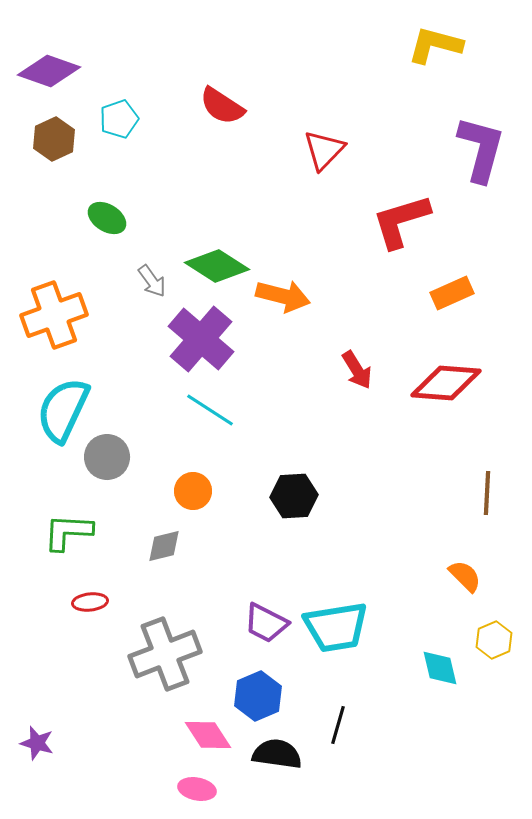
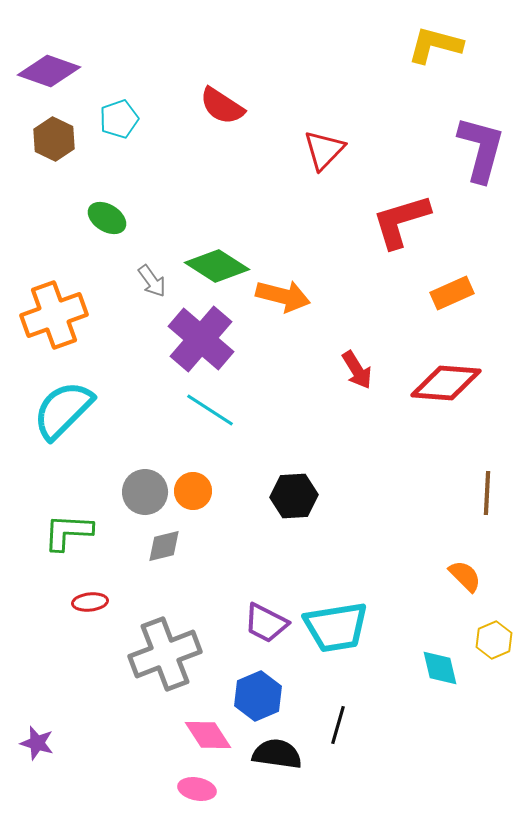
brown hexagon: rotated 9 degrees counterclockwise
cyan semicircle: rotated 20 degrees clockwise
gray circle: moved 38 px right, 35 px down
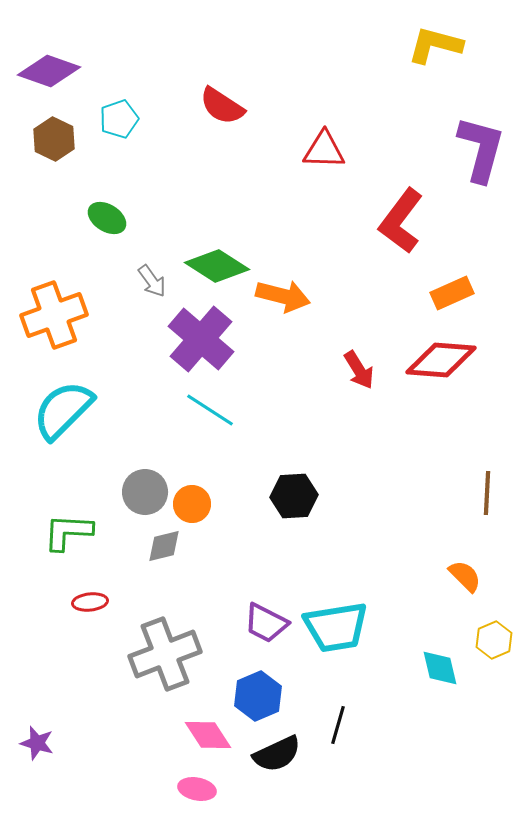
red triangle: rotated 48 degrees clockwise
red L-shape: rotated 36 degrees counterclockwise
red arrow: moved 2 px right
red diamond: moved 5 px left, 23 px up
orange circle: moved 1 px left, 13 px down
black semicircle: rotated 147 degrees clockwise
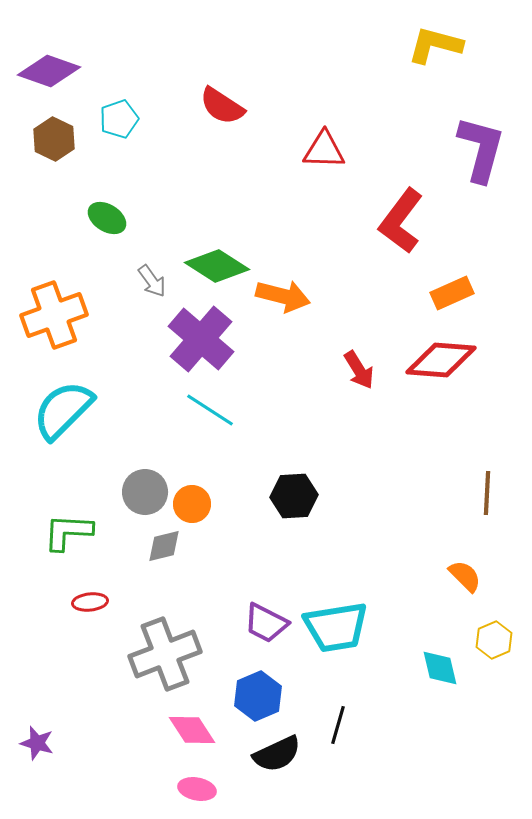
pink diamond: moved 16 px left, 5 px up
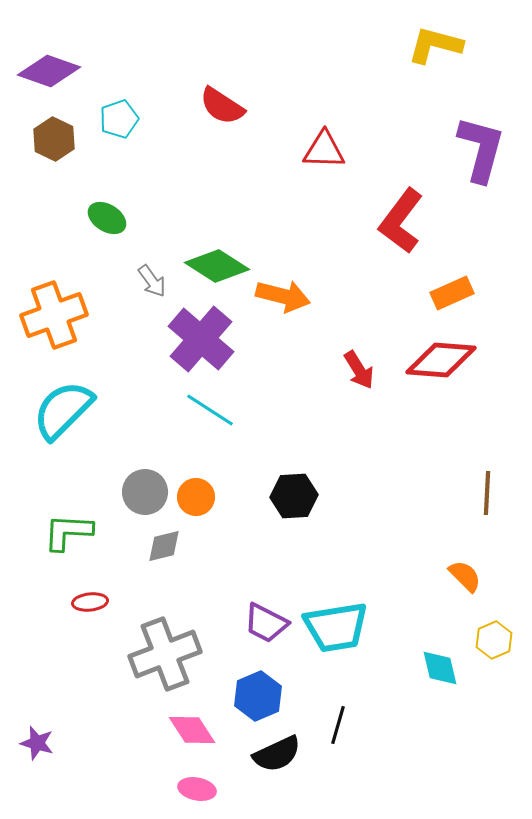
orange circle: moved 4 px right, 7 px up
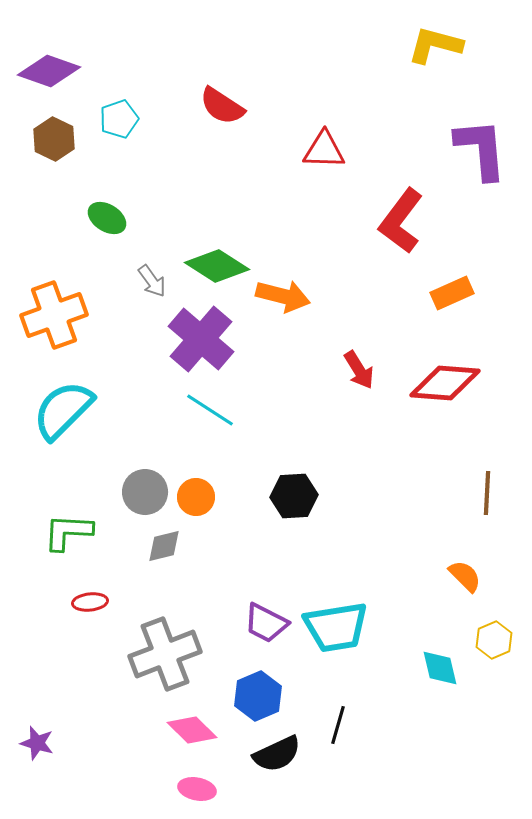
purple L-shape: rotated 20 degrees counterclockwise
red diamond: moved 4 px right, 23 px down
pink diamond: rotated 12 degrees counterclockwise
